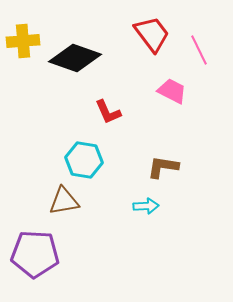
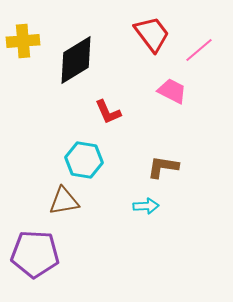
pink line: rotated 76 degrees clockwise
black diamond: moved 1 px right, 2 px down; rotated 51 degrees counterclockwise
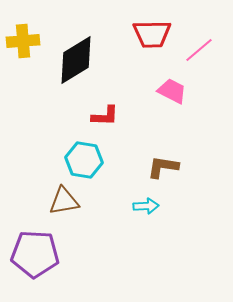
red trapezoid: rotated 126 degrees clockwise
red L-shape: moved 3 px left, 4 px down; rotated 64 degrees counterclockwise
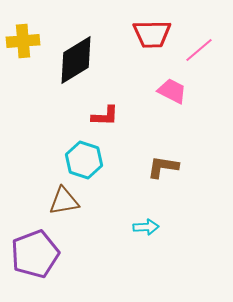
cyan hexagon: rotated 9 degrees clockwise
cyan arrow: moved 21 px down
purple pentagon: rotated 24 degrees counterclockwise
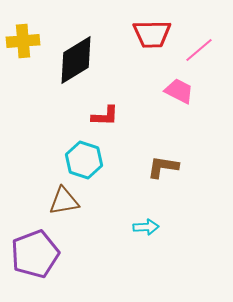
pink trapezoid: moved 7 px right
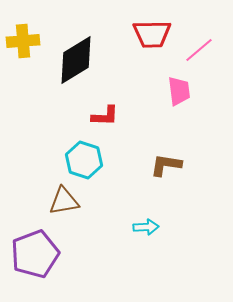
pink trapezoid: rotated 56 degrees clockwise
brown L-shape: moved 3 px right, 2 px up
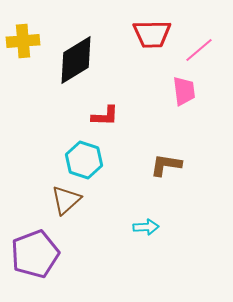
pink trapezoid: moved 5 px right
brown triangle: moved 2 px right, 1 px up; rotated 32 degrees counterclockwise
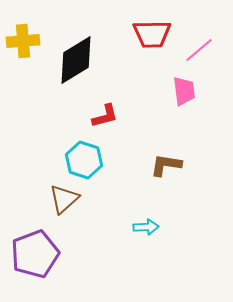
red L-shape: rotated 16 degrees counterclockwise
brown triangle: moved 2 px left, 1 px up
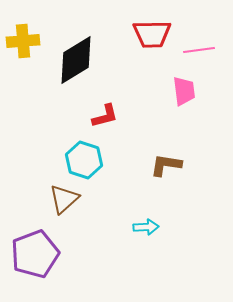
pink line: rotated 32 degrees clockwise
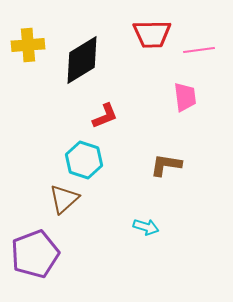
yellow cross: moved 5 px right, 4 px down
black diamond: moved 6 px right
pink trapezoid: moved 1 px right, 6 px down
red L-shape: rotated 8 degrees counterclockwise
cyan arrow: rotated 20 degrees clockwise
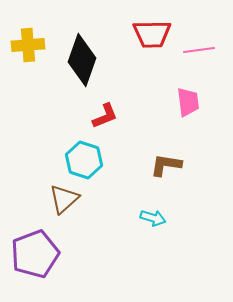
black diamond: rotated 39 degrees counterclockwise
pink trapezoid: moved 3 px right, 5 px down
cyan arrow: moved 7 px right, 9 px up
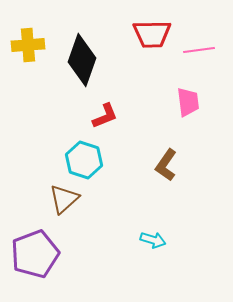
brown L-shape: rotated 64 degrees counterclockwise
cyan arrow: moved 22 px down
